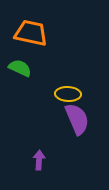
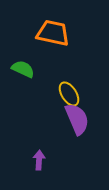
orange trapezoid: moved 22 px right
green semicircle: moved 3 px right, 1 px down
yellow ellipse: moved 1 px right; rotated 55 degrees clockwise
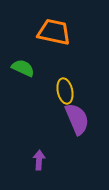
orange trapezoid: moved 1 px right, 1 px up
green semicircle: moved 1 px up
yellow ellipse: moved 4 px left, 3 px up; rotated 20 degrees clockwise
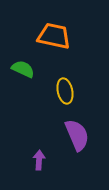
orange trapezoid: moved 4 px down
green semicircle: moved 1 px down
purple semicircle: moved 16 px down
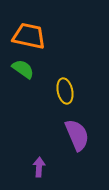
orange trapezoid: moved 25 px left
green semicircle: rotated 10 degrees clockwise
purple arrow: moved 7 px down
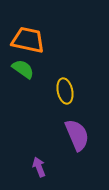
orange trapezoid: moved 1 px left, 4 px down
purple arrow: rotated 24 degrees counterclockwise
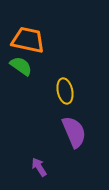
green semicircle: moved 2 px left, 3 px up
purple semicircle: moved 3 px left, 3 px up
purple arrow: rotated 12 degrees counterclockwise
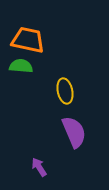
green semicircle: rotated 30 degrees counterclockwise
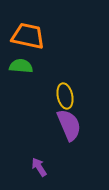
orange trapezoid: moved 4 px up
yellow ellipse: moved 5 px down
purple semicircle: moved 5 px left, 7 px up
